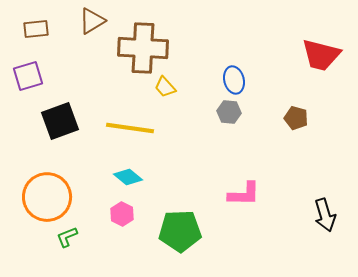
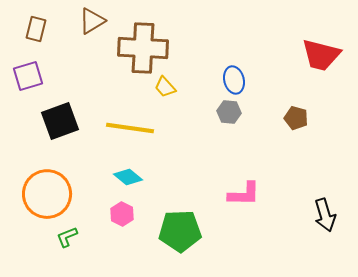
brown rectangle: rotated 70 degrees counterclockwise
orange circle: moved 3 px up
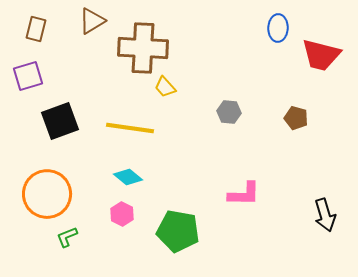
blue ellipse: moved 44 px right, 52 px up; rotated 16 degrees clockwise
green pentagon: moved 2 px left; rotated 12 degrees clockwise
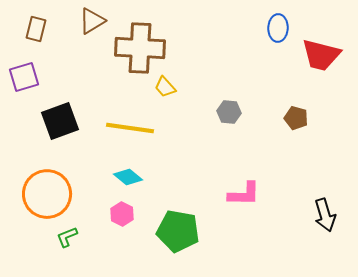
brown cross: moved 3 px left
purple square: moved 4 px left, 1 px down
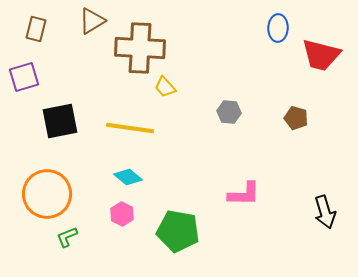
black square: rotated 9 degrees clockwise
black arrow: moved 3 px up
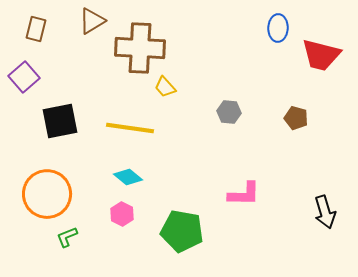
purple square: rotated 24 degrees counterclockwise
green pentagon: moved 4 px right
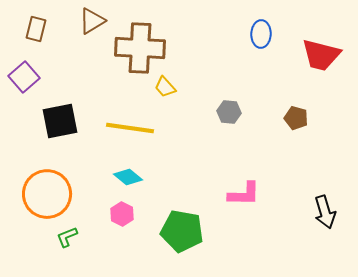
blue ellipse: moved 17 px left, 6 px down
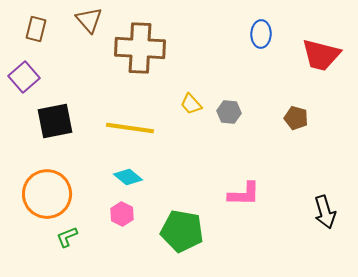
brown triangle: moved 3 px left, 1 px up; rotated 40 degrees counterclockwise
yellow trapezoid: moved 26 px right, 17 px down
black square: moved 5 px left
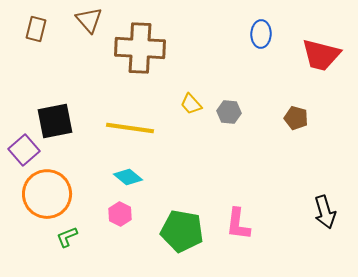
purple square: moved 73 px down
pink L-shape: moved 6 px left, 30 px down; rotated 96 degrees clockwise
pink hexagon: moved 2 px left
